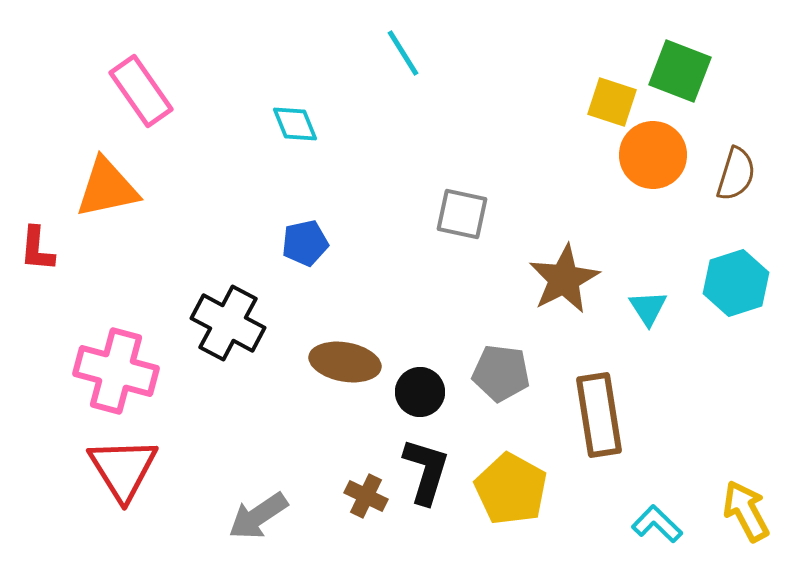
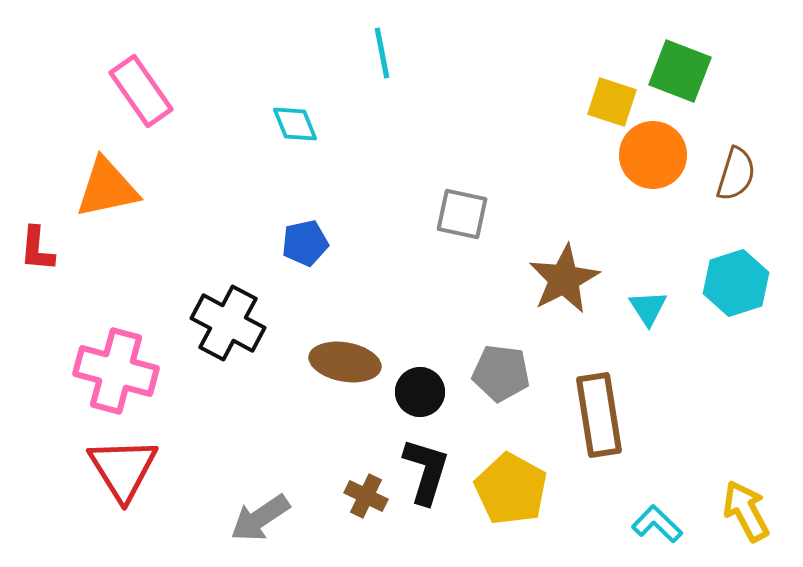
cyan line: moved 21 px left; rotated 21 degrees clockwise
gray arrow: moved 2 px right, 2 px down
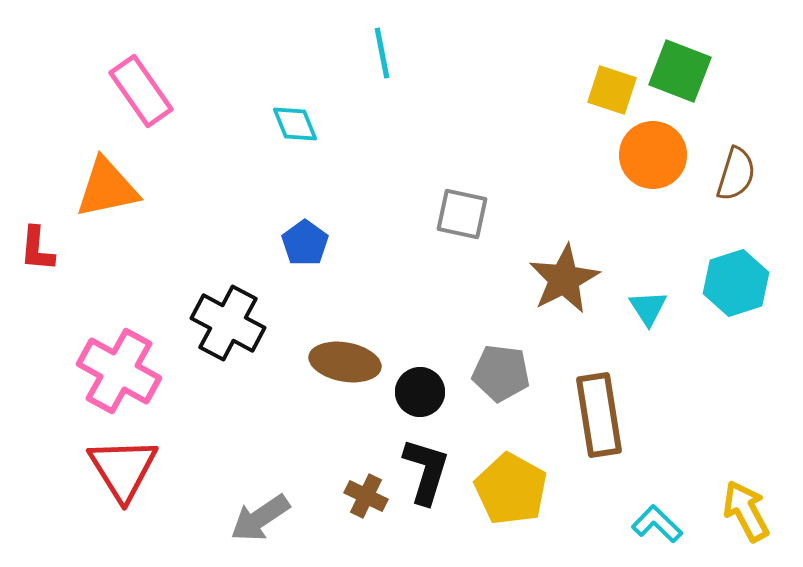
yellow square: moved 12 px up
blue pentagon: rotated 24 degrees counterclockwise
pink cross: moved 3 px right; rotated 14 degrees clockwise
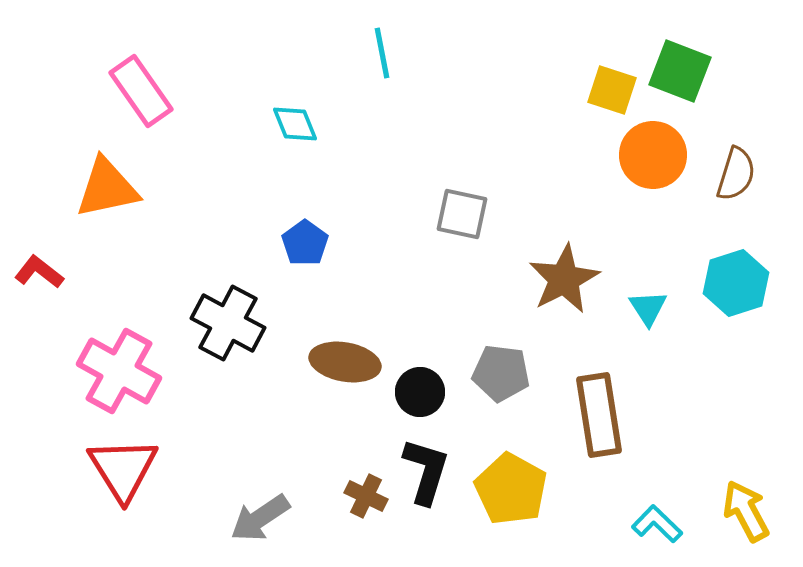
red L-shape: moved 2 px right, 23 px down; rotated 123 degrees clockwise
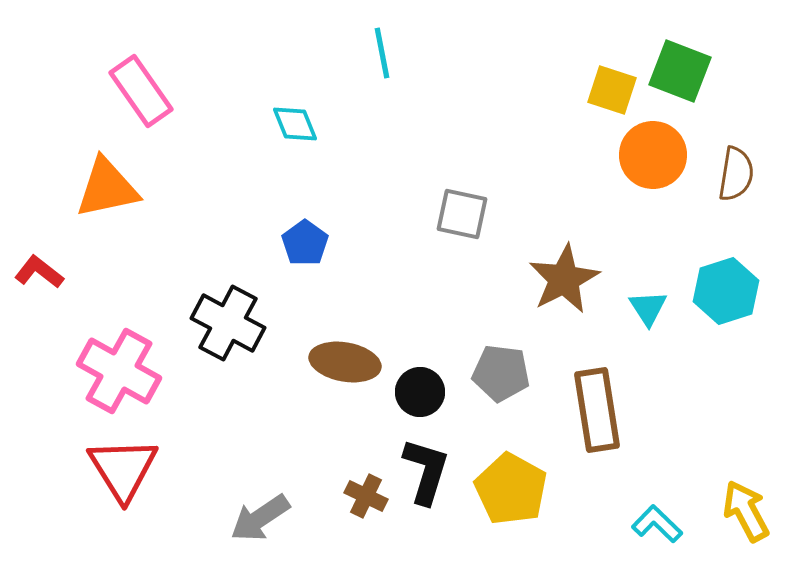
brown semicircle: rotated 8 degrees counterclockwise
cyan hexagon: moved 10 px left, 8 px down
brown rectangle: moved 2 px left, 5 px up
